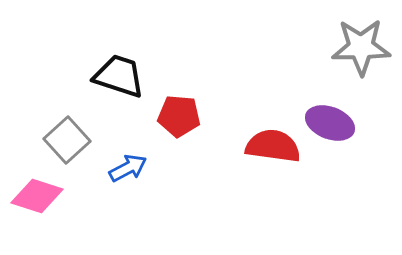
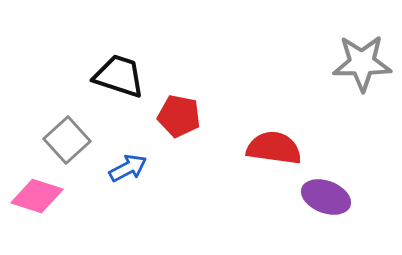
gray star: moved 1 px right, 16 px down
red pentagon: rotated 6 degrees clockwise
purple ellipse: moved 4 px left, 74 px down
red semicircle: moved 1 px right, 2 px down
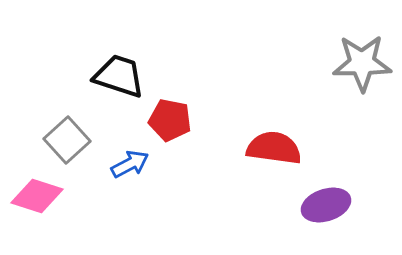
red pentagon: moved 9 px left, 4 px down
blue arrow: moved 2 px right, 4 px up
purple ellipse: moved 8 px down; rotated 39 degrees counterclockwise
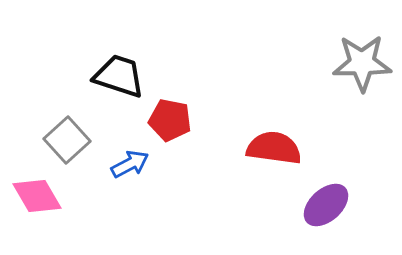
pink diamond: rotated 42 degrees clockwise
purple ellipse: rotated 24 degrees counterclockwise
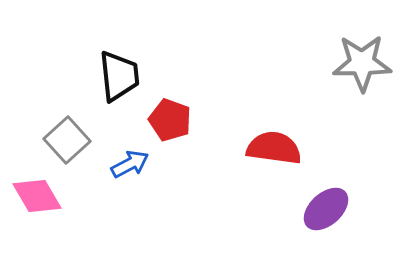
black trapezoid: rotated 66 degrees clockwise
red pentagon: rotated 9 degrees clockwise
purple ellipse: moved 4 px down
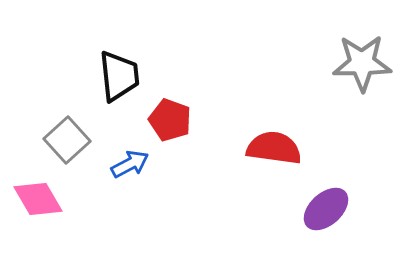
pink diamond: moved 1 px right, 3 px down
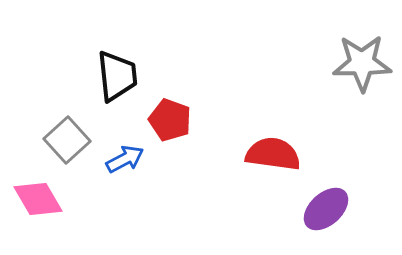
black trapezoid: moved 2 px left
red semicircle: moved 1 px left, 6 px down
blue arrow: moved 5 px left, 5 px up
